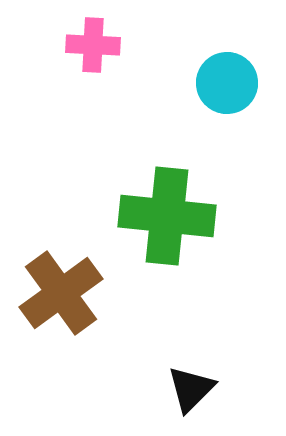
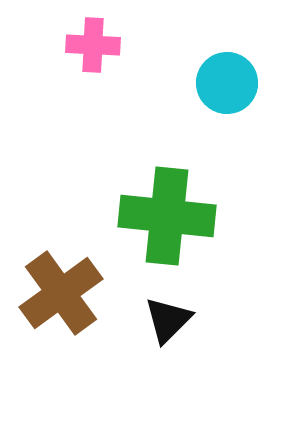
black triangle: moved 23 px left, 69 px up
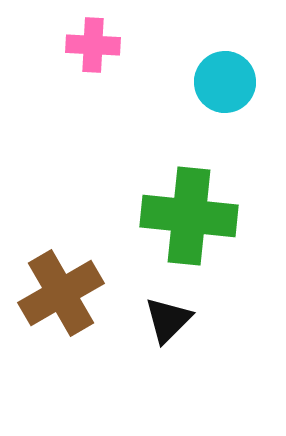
cyan circle: moved 2 px left, 1 px up
green cross: moved 22 px right
brown cross: rotated 6 degrees clockwise
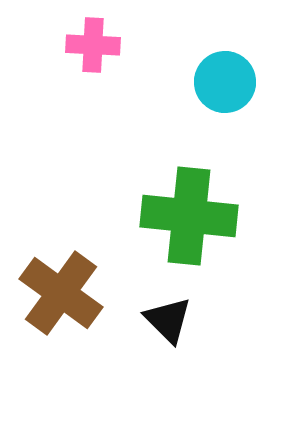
brown cross: rotated 24 degrees counterclockwise
black triangle: rotated 30 degrees counterclockwise
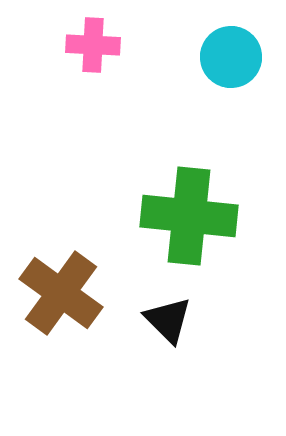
cyan circle: moved 6 px right, 25 px up
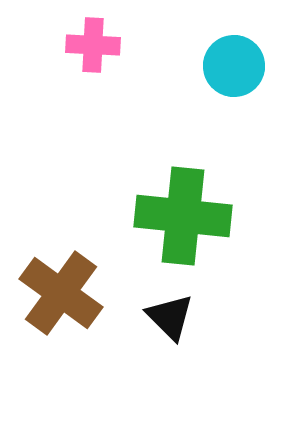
cyan circle: moved 3 px right, 9 px down
green cross: moved 6 px left
black triangle: moved 2 px right, 3 px up
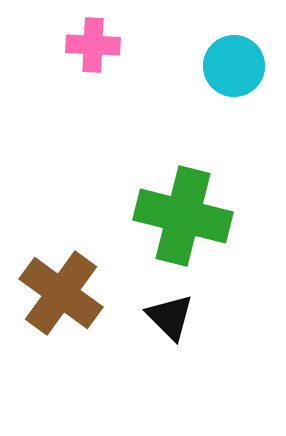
green cross: rotated 8 degrees clockwise
